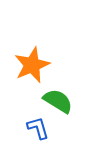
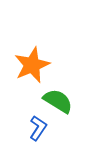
blue L-shape: rotated 50 degrees clockwise
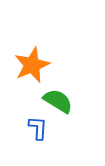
blue L-shape: rotated 30 degrees counterclockwise
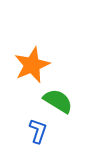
blue L-shape: moved 3 px down; rotated 15 degrees clockwise
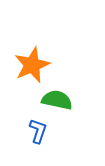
green semicircle: moved 1 px left, 1 px up; rotated 20 degrees counterclockwise
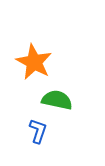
orange star: moved 2 px right, 3 px up; rotated 21 degrees counterclockwise
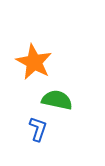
blue L-shape: moved 2 px up
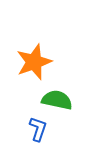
orange star: rotated 24 degrees clockwise
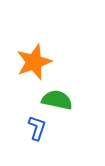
blue L-shape: moved 1 px left, 1 px up
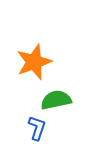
green semicircle: moved 1 px left; rotated 24 degrees counterclockwise
